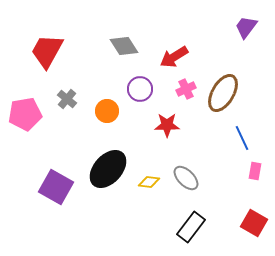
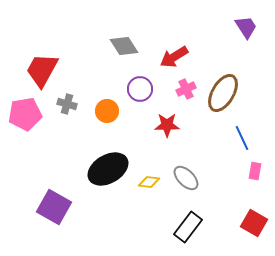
purple trapezoid: rotated 110 degrees clockwise
red trapezoid: moved 5 px left, 19 px down
gray cross: moved 5 px down; rotated 24 degrees counterclockwise
black ellipse: rotated 18 degrees clockwise
purple square: moved 2 px left, 20 px down
black rectangle: moved 3 px left
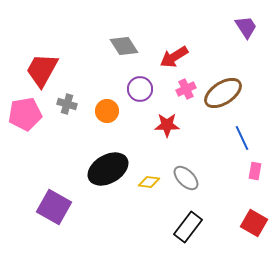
brown ellipse: rotated 27 degrees clockwise
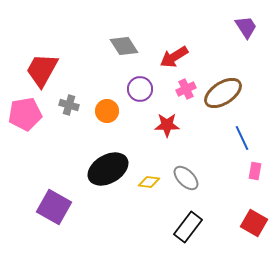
gray cross: moved 2 px right, 1 px down
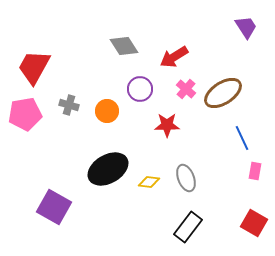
red trapezoid: moved 8 px left, 3 px up
pink cross: rotated 24 degrees counterclockwise
gray ellipse: rotated 24 degrees clockwise
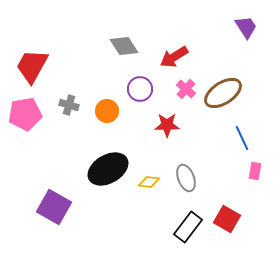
red trapezoid: moved 2 px left, 1 px up
red square: moved 27 px left, 4 px up
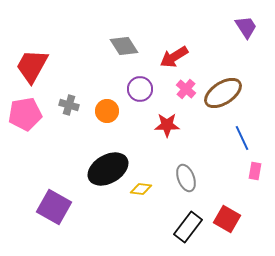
yellow diamond: moved 8 px left, 7 px down
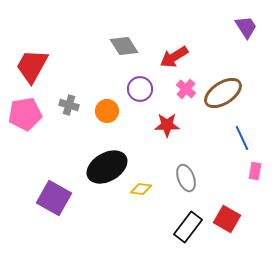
black ellipse: moved 1 px left, 2 px up
purple square: moved 9 px up
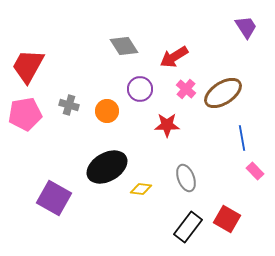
red trapezoid: moved 4 px left
blue line: rotated 15 degrees clockwise
pink rectangle: rotated 54 degrees counterclockwise
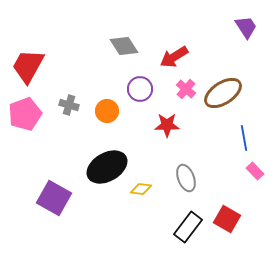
pink pentagon: rotated 12 degrees counterclockwise
blue line: moved 2 px right
